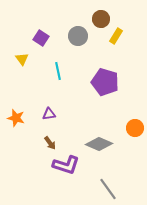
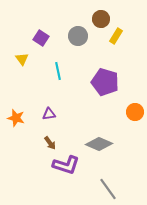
orange circle: moved 16 px up
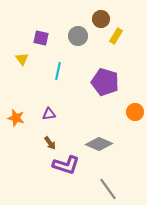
purple square: rotated 21 degrees counterclockwise
cyan line: rotated 24 degrees clockwise
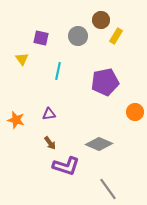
brown circle: moved 1 px down
purple pentagon: rotated 28 degrees counterclockwise
orange star: moved 2 px down
purple L-shape: moved 1 px down
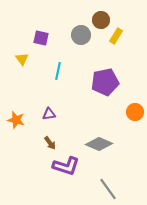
gray circle: moved 3 px right, 1 px up
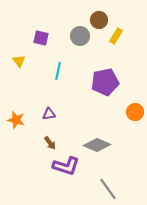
brown circle: moved 2 px left
gray circle: moved 1 px left, 1 px down
yellow triangle: moved 3 px left, 2 px down
gray diamond: moved 2 px left, 1 px down
